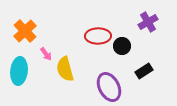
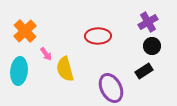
black circle: moved 30 px right
purple ellipse: moved 2 px right, 1 px down
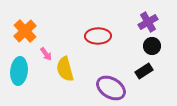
purple ellipse: rotated 32 degrees counterclockwise
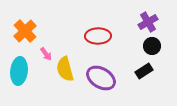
purple ellipse: moved 10 px left, 10 px up
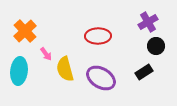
black circle: moved 4 px right
black rectangle: moved 1 px down
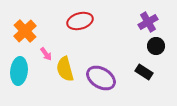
red ellipse: moved 18 px left, 15 px up; rotated 15 degrees counterclockwise
black rectangle: rotated 66 degrees clockwise
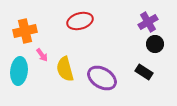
orange cross: rotated 30 degrees clockwise
black circle: moved 1 px left, 2 px up
pink arrow: moved 4 px left, 1 px down
purple ellipse: moved 1 px right
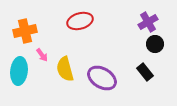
black rectangle: moved 1 px right; rotated 18 degrees clockwise
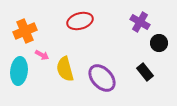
purple cross: moved 8 px left; rotated 30 degrees counterclockwise
orange cross: rotated 10 degrees counterclockwise
black circle: moved 4 px right, 1 px up
pink arrow: rotated 24 degrees counterclockwise
purple ellipse: rotated 16 degrees clockwise
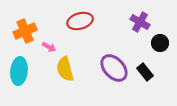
black circle: moved 1 px right
pink arrow: moved 7 px right, 8 px up
purple ellipse: moved 12 px right, 10 px up
